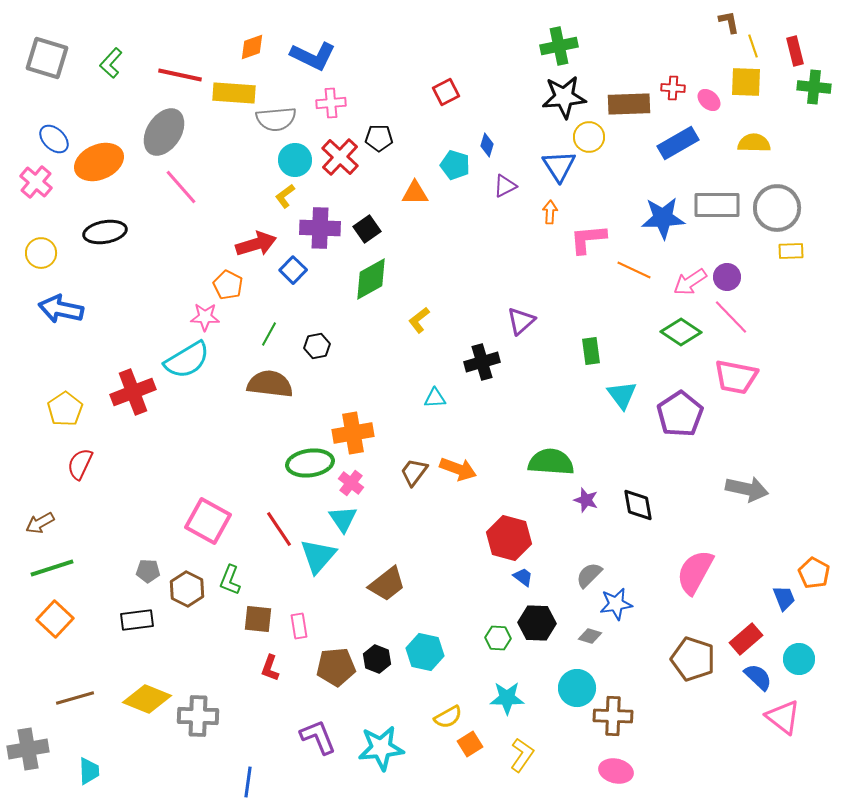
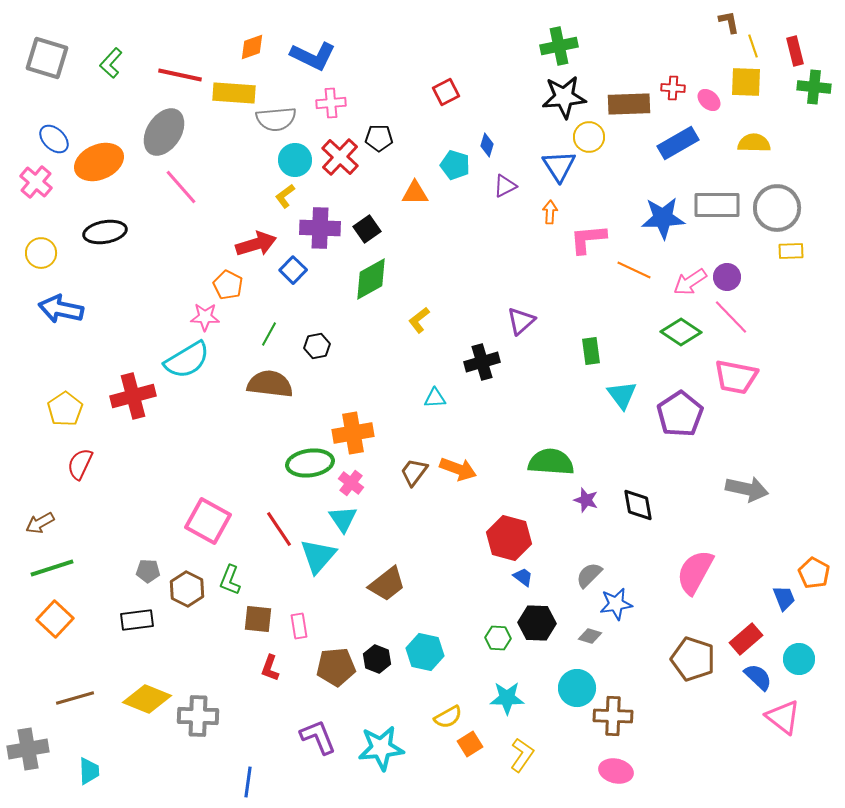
red cross at (133, 392): moved 4 px down; rotated 6 degrees clockwise
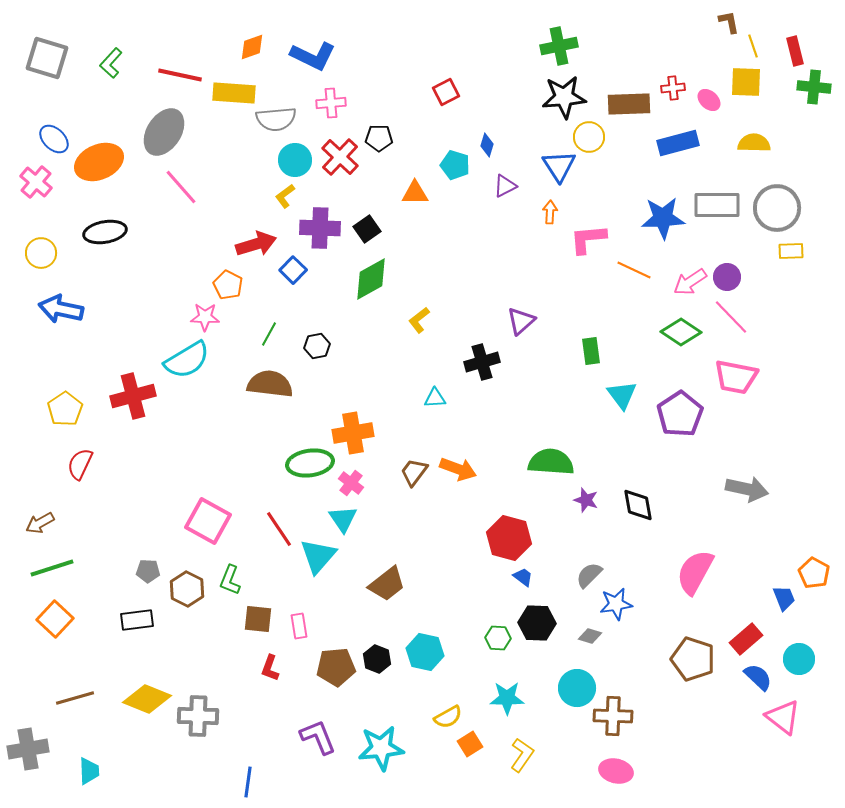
red cross at (673, 88): rotated 10 degrees counterclockwise
blue rectangle at (678, 143): rotated 15 degrees clockwise
